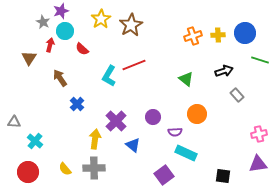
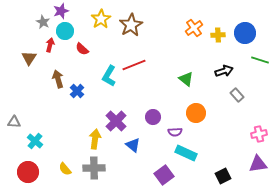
orange cross: moved 1 px right, 8 px up; rotated 18 degrees counterclockwise
brown arrow: moved 2 px left, 1 px down; rotated 18 degrees clockwise
blue cross: moved 13 px up
orange circle: moved 1 px left, 1 px up
black square: rotated 35 degrees counterclockwise
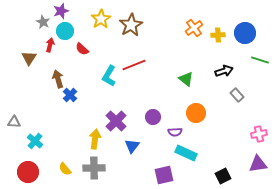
blue cross: moved 7 px left, 4 px down
blue triangle: moved 1 px left, 1 px down; rotated 28 degrees clockwise
purple square: rotated 24 degrees clockwise
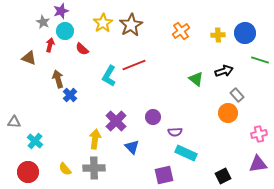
yellow star: moved 2 px right, 4 px down
orange cross: moved 13 px left, 3 px down
brown triangle: rotated 42 degrees counterclockwise
green triangle: moved 10 px right
orange circle: moved 32 px right
blue triangle: moved 1 px down; rotated 21 degrees counterclockwise
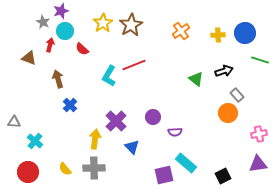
blue cross: moved 10 px down
cyan rectangle: moved 10 px down; rotated 15 degrees clockwise
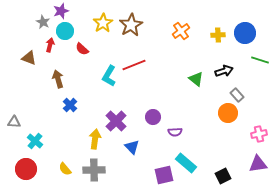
gray cross: moved 2 px down
red circle: moved 2 px left, 3 px up
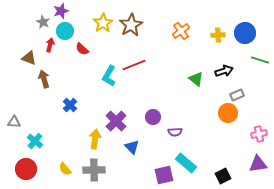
brown arrow: moved 14 px left
gray rectangle: rotated 72 degrees counterclockwise
